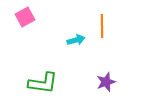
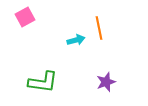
orange line: moved 3 px left, 2 px down; rotated 10 degrees counterclockwise
green L-shape: moved 1 px up
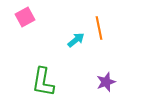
cyan arrow: rotated 24 degrees counterclockwise
green L-shape: rotated 92 degrees clockwise
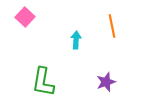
pink square: rotated 18 degrees counterclockwise
orange line: moved 13 px right, 2 px up
cyan arrow: rotated 48 degrees counterclockwise
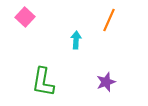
orange line: moved 3 px left, 6 px up; rotated 35 degrees clockwise
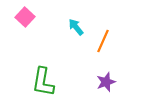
orange line: moved 6 px left, 21 px down
cyan arrow: moved 13 px up; rotated 42 degrees counterclockwise
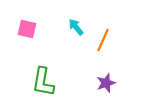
pink square: moved 2 px right, 12 px down; rotated 30 degrees counterclockwise
orange line: moved 1 px up
purple star: moved 1 px down
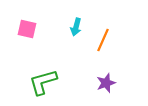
cyan arrow: rotated 126 degrees counterclockwise
green L-shape: rotated 64 degrees clockwise
